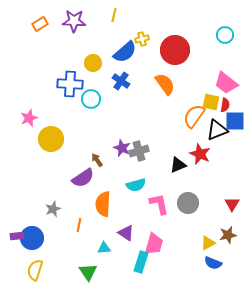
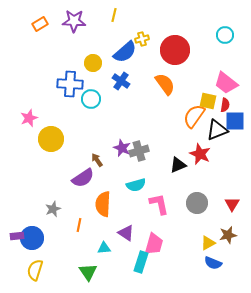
yellow square at (211, 102): moved 3 px left, 1 px up
gray circle at (188, 203): moved 9 px right
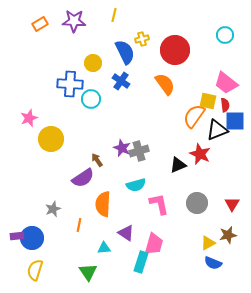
blue semicircle at (125, 52): rotated 75 degrees counterclockwise
red semicircle at (225, 105): rotated 16 degrees counterclockwise
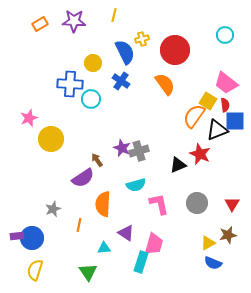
yellow square at (208, 101): rotated 18 degrees clockwise
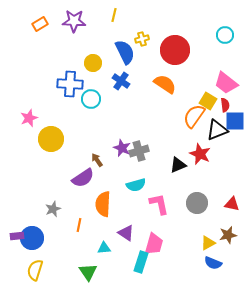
orange semicircle at (165, 84): rotated 20 degrees counterclockwise
red triangle at (232, 204): rotated 49 degrees counterclockwise
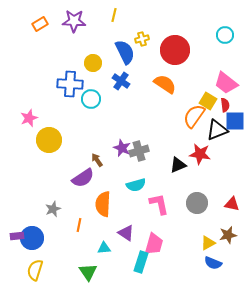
yellow circle at (51, 139): moved 2 px left, 1 px down
red star at (200, 154): rotated 15 degrees counterclockwise
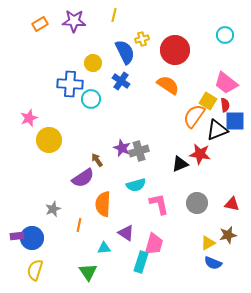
orange semicircle at (165, 84): moved 3 px right, 1 px down
black triangle at (178, 165): moved 2 px right, 1 px up
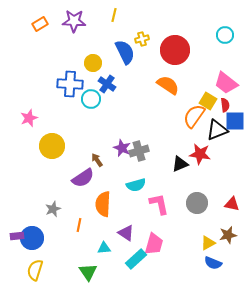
blue cross at (121, 81): moved 14 px left, 3 px down
yellow circle at (49, 140): moved 3 px right, 6 px down
cyan rectangle at (141, 262): moved 5 px left, 3 px up; rotated 30 degrees clockwise
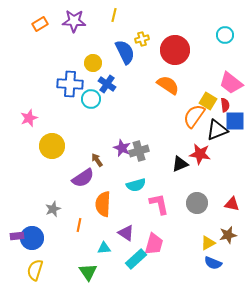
pink trapezoid at (226, 83): moved 5 px right
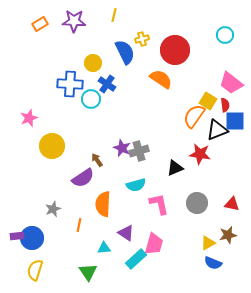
orange semicircle at (168, 85): moved 7 px left, 6 px up
black triangle at (180, 164): moved 5 px left, 4 px down
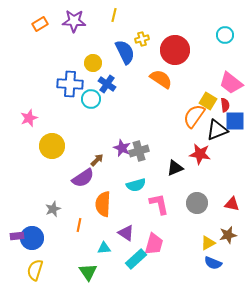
brown arrow at (97, 160): rotated 80 degrees clockwise
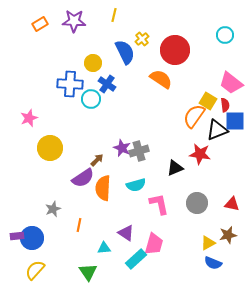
yellow cross at (142, 39): rotated 24 degrees counterclockwise
yellow circle at (52, 146): moved 2 px left, 2 px down
orange semicircle at (103, 204): moved 16 px up
yellow semicircle at (35, 270): rotated 25 degrees clockwise
